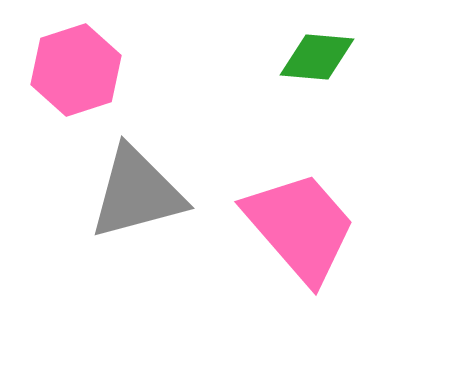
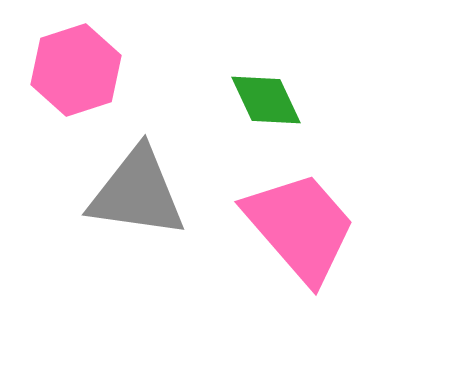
green diamond: moved 51 px left, 43 px down; rotated 60 degrees clockwise
gray triangle: rotated 23 degrees clockwise
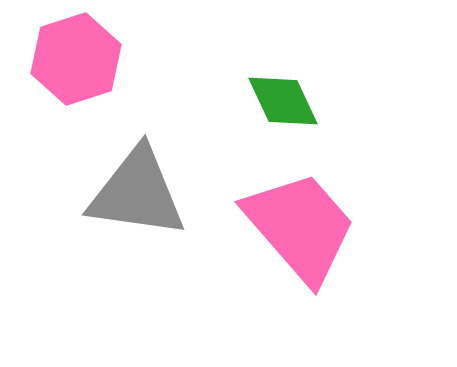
pink hexagon: moved 11 px up
green diamond: moved 17 px right, 1 px down
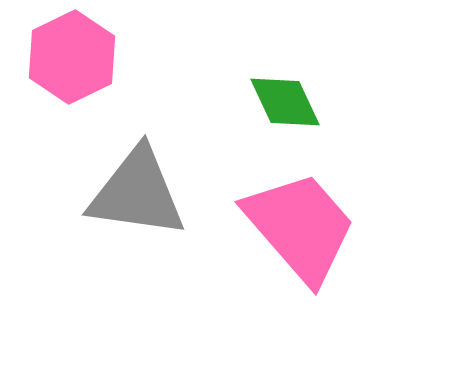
pink hexagon: moved 4 px left, 2 px up; rotated 8 degrees counterclockwise
green diamond: moved 2 px right, 1 px down
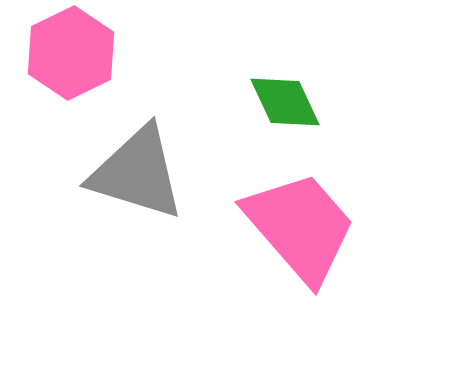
pink hexagon: moved 1 px left, 4 px up
gray triangle: moved 20 px up; rotated 9 degrees clockwise
